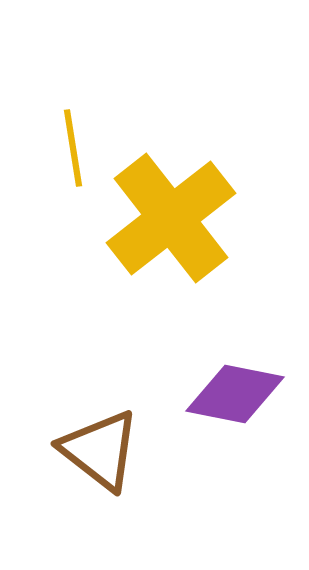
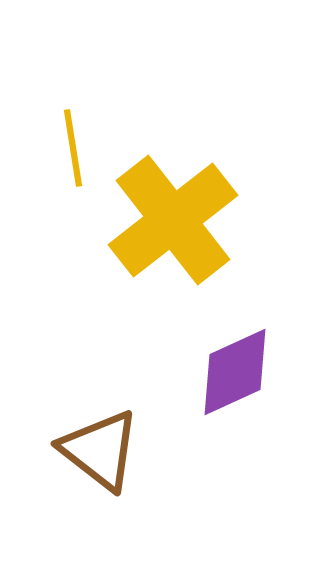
yellow cross: moved 2 px right, 2 px down
purple diamond: moved 22 px up; rotated 36 degrees counterclockwise
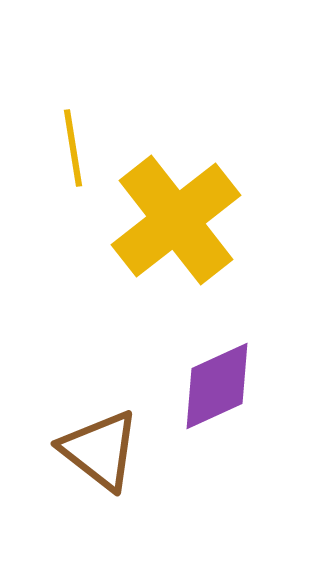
yellow cross: moved 3 px right
purple diamond: moved 18 px left, 14 px down
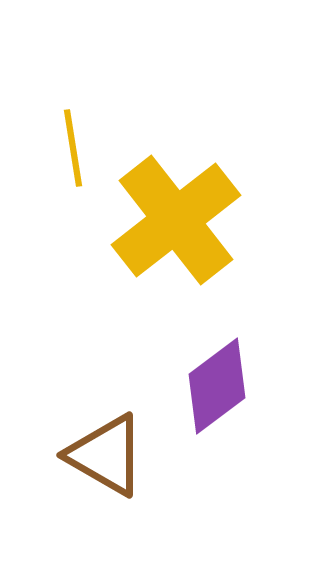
purple diamond: rotated 12 degrees counterclockwise
brown triangle: moved 6 px right, 5 px down; rotated 8 degrees counterclockwise
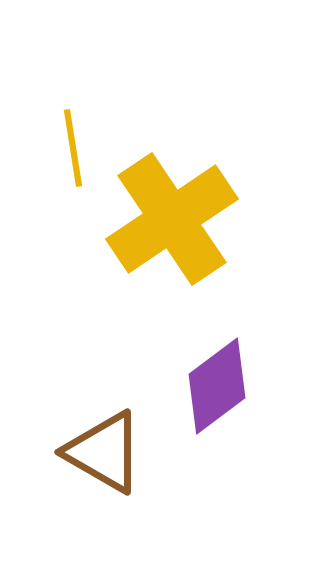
yellow cross: moved 4 px left, 1 px up; rotated 4 degrees clockwise
brown triangle: moved 2 px left, 3 px up
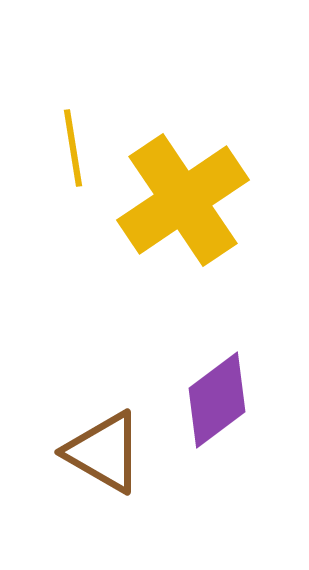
yellow cross: moved 11 px right, 19 px up
purple diamond: moved 14 px down
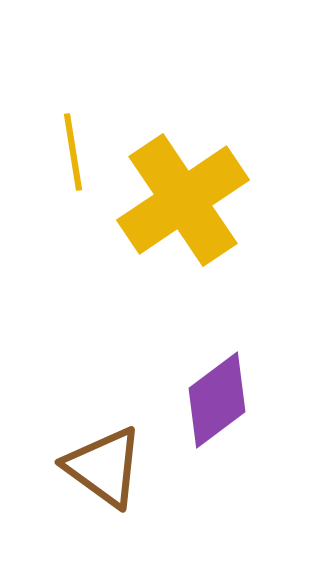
yellow line: moved 4 px down
brown triangle: moved 15 px down; rotated 6 degrees clockwise
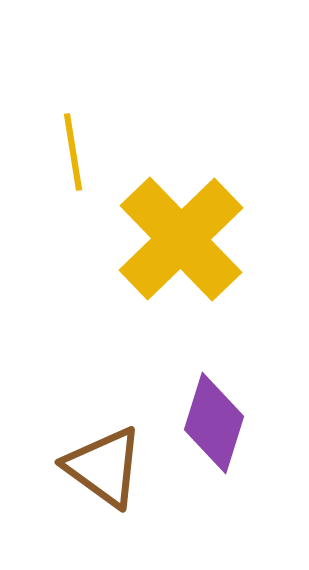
yellow cross: moved 2 px left, 39 px down; rotated 10 degrees counterclockwise
purple diamond: moved 3 px left, 23 px down; rotated 36 degrees counterclockwise
